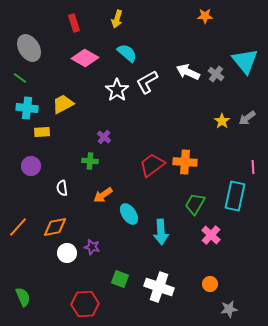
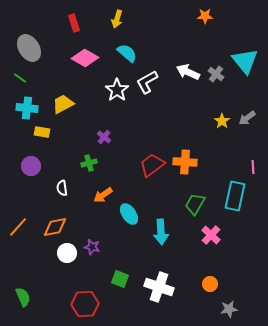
yellow rectangle: rotated 14 degrees clockwise
green cross: moved 1 px left, 2 px down; rotated 21 degrees counterclockwise
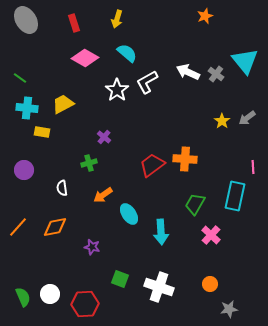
orange star: rotated 21 degrees counterclockwise
gray ellipse: moved 3 px left, 28 px up
orange cross: moved 3 px up
purple circle: moved 7 px left, 4 px down
white circle: moved 17 px left, 41 px down
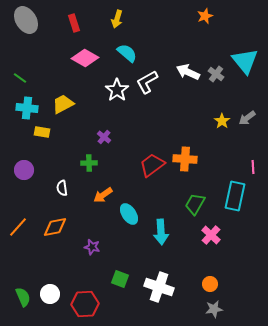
green cross: rotated 14 degrees clockwise
gray star: moved 15 px left
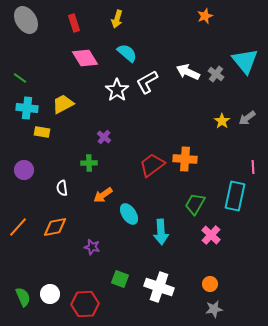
pink diamond: rotated 28 degrees clockwise
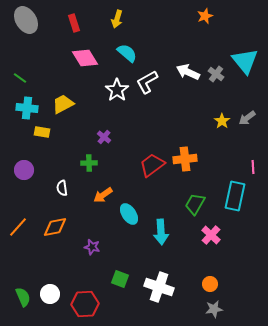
orange cross: rotated 10 degrees counterclockwise
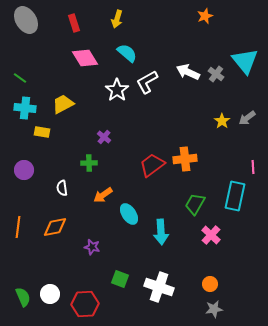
cyan cross: moved 2 px left
orange line: rotated 35 degrees counterclockwise
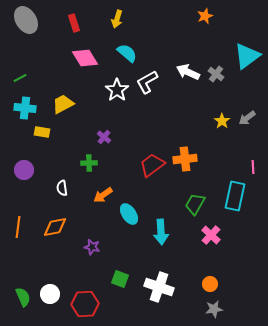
cyan triangle: moved 2 px right, 5 px up; rotated 32 degrees clockwise
green line: rotated 64 degrees counterclockwise
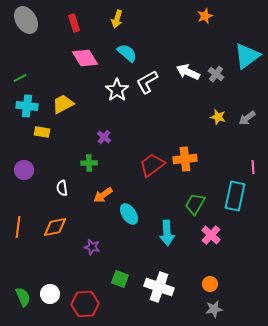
cyan cross: moved 2 px right, 2 px up
yellow star: moved 4 px left, 4 px up; rotated 21 degrees counterclockwise
cyan arrow: moved 6 px right, 1 px down
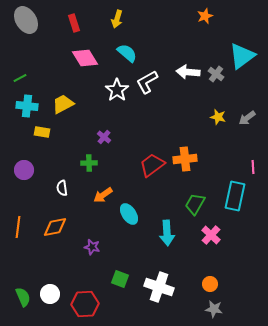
cyan triangle: moved 5 px left
white arrow: rotated 20 degrees counterclockwise
gray star: rotated 18 degrees clockwise
